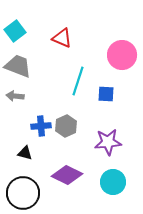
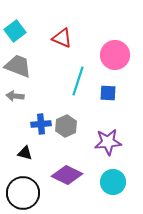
pink circle: moved 7 px left
blue square: moved 2 px right, 1 px up
blue cross: moved 2 px up
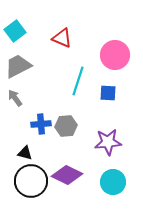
gray trapezoid: rotated 48 degrees counterclockwise
gray arrow: moved 2 px down; rotated 48 degrees clockwise
gray hexagon: rotated 20 degrees clockwise
black circle: moved 8 px right, 12 px up
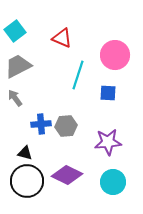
cyan line: moved 6 px up
black circle: moved 4 px left
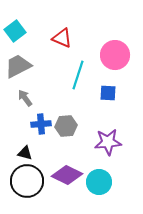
gray arrow: moved 10 px right
cyan circle: moved 14 px left
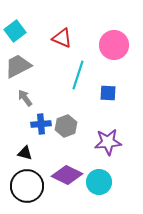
pink circle: moved 1 px left, 10 px up
gray hexagon: rotated 15 degrees counterclockwise
black circle: moved 5 px down
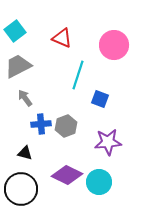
blue square: moved 8 px left, 6 px down; rotated 18 degrees clockwise
black circle: moved 6 px left, 3 px down
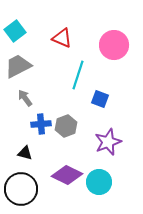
purple star: rotated 16 degrees counterclockwise
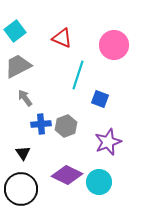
black triangle: moved 2 px left; rotated 42 degrees clockwise
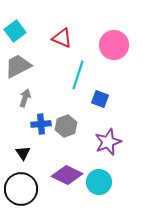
gray arrow: rotated 54 degrees clockwise
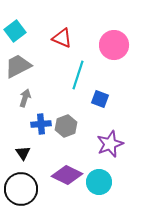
purple star: moved 2 px right, 2 px down
